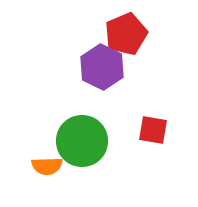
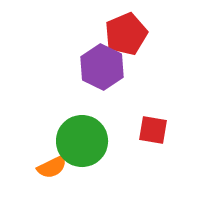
orange semicircle: moved 5 px right, 1 px down; rotated 24 degrees counterclockwise
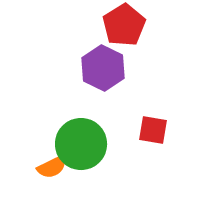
red pentagon: moved 2 px left, 9 px up; rotated 9 degrees counterclockwise
purple hexagon: moved 1 px right, 1 px down
green circle: moved 1 px left, 3 px down
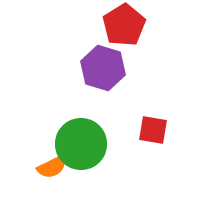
purple hexagon: rotated 9 degrees counterclockwise
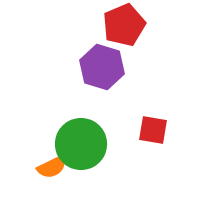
red pentagon: rotated 9 degrees clockwise
purple hexagon: moved 1 px left, 1 px up
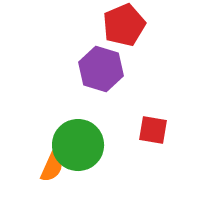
purple hexagon: moved 1 px left, 2 px down
green circle: moved 3 px left, 1 px down
orange semicircle: rotated 40 degrees counterclockwise
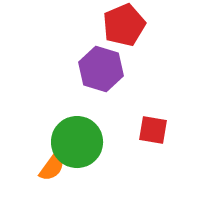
green circle: moved 1 px left, 3 px up
orange semicircle: rotated 12 degrees clockwise
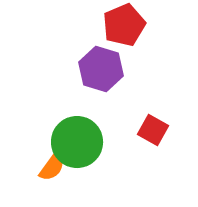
red square: rotated 20 degrees clockwise
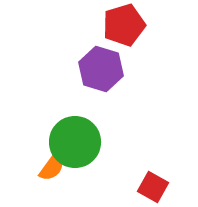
red pentagon: rotated 6 degrees clockwise
red square: moved 57 px down
green circle: moved 2 px left
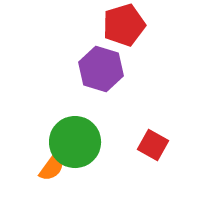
red square: moved 42 px up
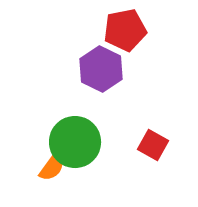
red pentagon: moved 1 px right, 5 px down; rotated 6 degrees clockwise
purple hexagon: rotated 9 degrees clockwise
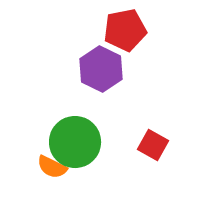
orange semicircle: rotated 80 degrees clockwise
